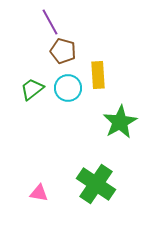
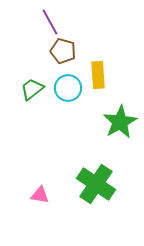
pink triangle: moved 1 px right, 2 px down
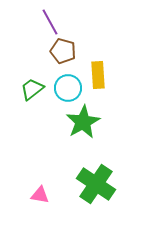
green star: moved 37 px left
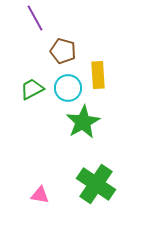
purple line: moved 15 px left, 4 px up
green trapezoid: rotated 10 degrees clockwise
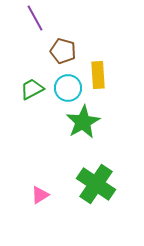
pink triangle: rotated 42 degrees counterclockwise
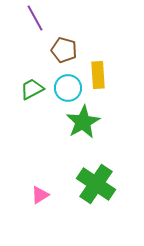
brown pentagon: moved 1 px right, 1 px up
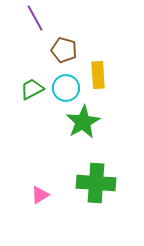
cyan circle: moved 2 px left
green cross: moved 1 px up; rotated 30 degrees counterclockwise
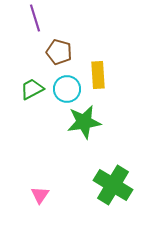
purple line: rotated 12 degrees clockwise
brown pentagon: moved 5 px left, 2 px down
cyan circle: moved 1 px right, 1 px down
green star: moved 1 px right; rotated 20 degrees clockwise
green cross: moved 17 px right, 2 px down; rotated 27 degrees clockwise
pink triangle: rotated 24 degrees counterclockwise
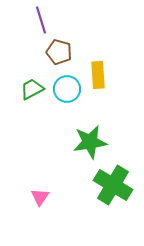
purple line: moved 6 px right, 2 px down
green star: moved 6 px right, 20 px down
pink triangle: moved 2 px down
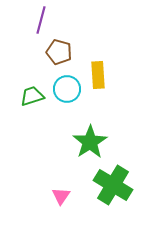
purple line: rotated 32 degrees clockwise
green trapezoid: moved 7 px down; rotated 10 degrees clockwise
green star: rotated 24 degrees counterclockwise
pink triangle: moved 21 px right, 1 px up
